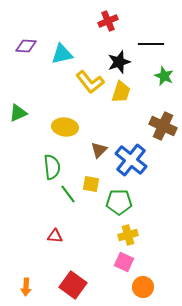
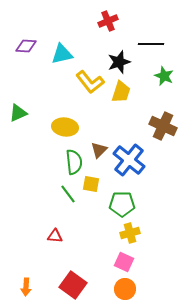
blue cross: moved 2 px left
green semicircle: moved 22 px right, 5 px up
green pentagon: moved 3 px right, 2 px down
yellow cross: moved 2 px right, 2 px up
orange circle: moved 18 px left, 2 px down
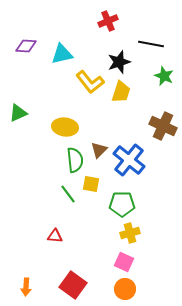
black line: rotated 10 degrees clockwise
green semicircle: moved 1 px right, 2 px up
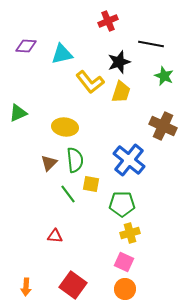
brown triangle: moved 50 px left, 13 px down
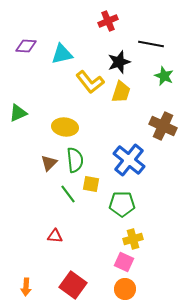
yellow cross: moved 3 px right, 6 px down
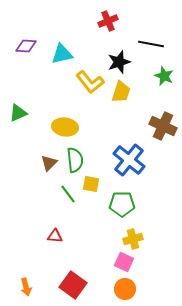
orange arrow: rotated 18 degrees counterclockwise
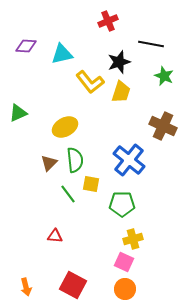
yellow ellipse: rotated 35 degrees counterclockwise
red square: rotated 8 degrees counterclockwise
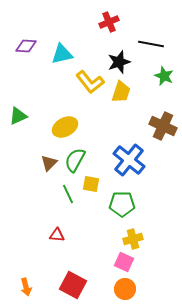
red cross: moved 1 px right, 1 px down
green triangle: moved 3 px down
green semicircle: rotated 145 degrees counterclockwise
green line: rotated 12 degrees clockwise
red triangle: moved 2 px right, 1 px up
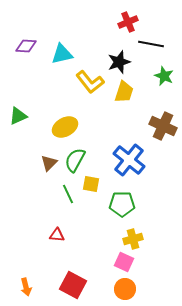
red cross: moved 19 px right
yellow trapezoid: moved 3 px right
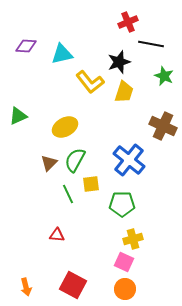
yellow square: rotated 18 degrees counterclockwise
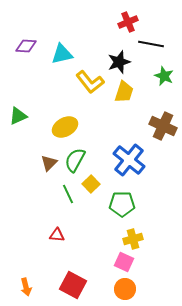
yellow square: rotated 36 degrees counterclockwise
